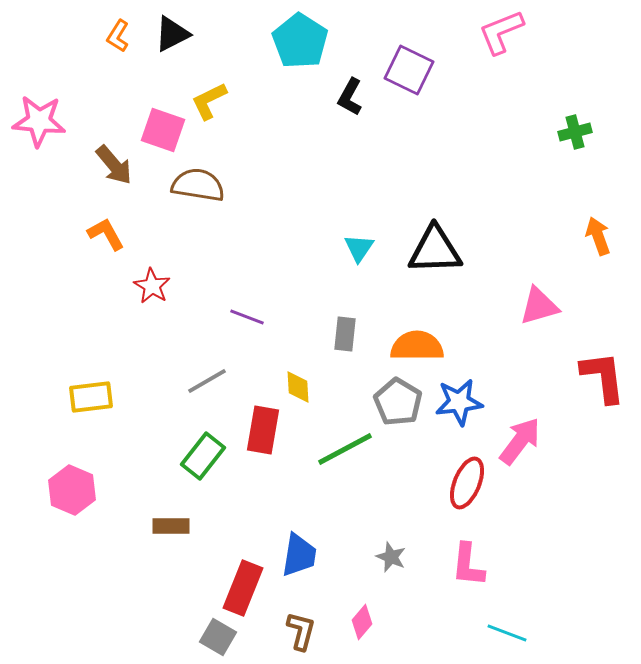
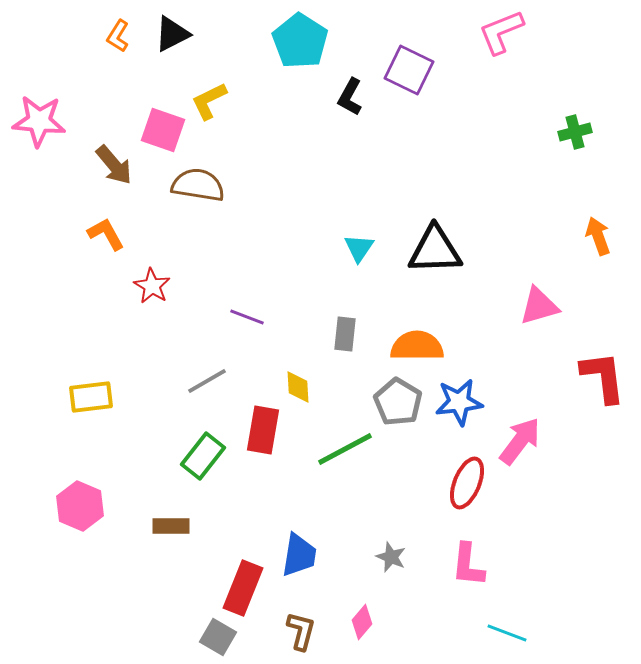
pink hexagon at (72, 490): moved 8 px right, 16 px down
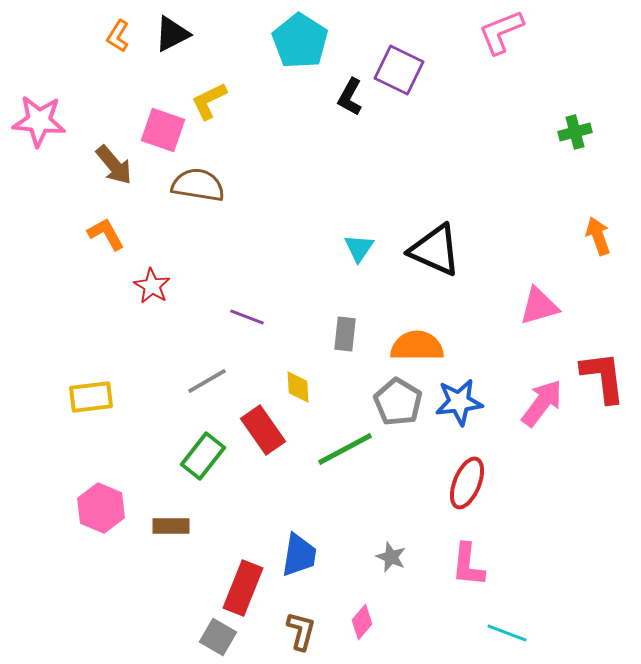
purple square at (409, 70): moved 10 px left
black triangle at (435, 250): rotated 26 degrees clockwise
red rectangle at (263, 430): rotated 45 degrees counterclockwise
pink arrow at (520, 441): moved 22 px right, 38 px up
pink hexagon at (80, 506): moved 21 px right, 2 px down
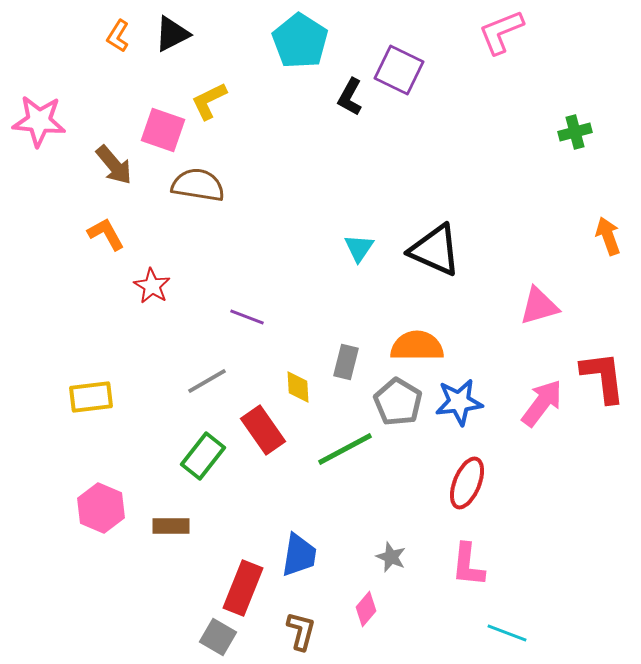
orange arrow at (598, 236): moved 10 px right
gray rectangle at (345, 334): moved 1 px right, 28 px down; rotated 8 degrees clockwise
pink diamond at (362, 622): moved 4 px right, 13 px up
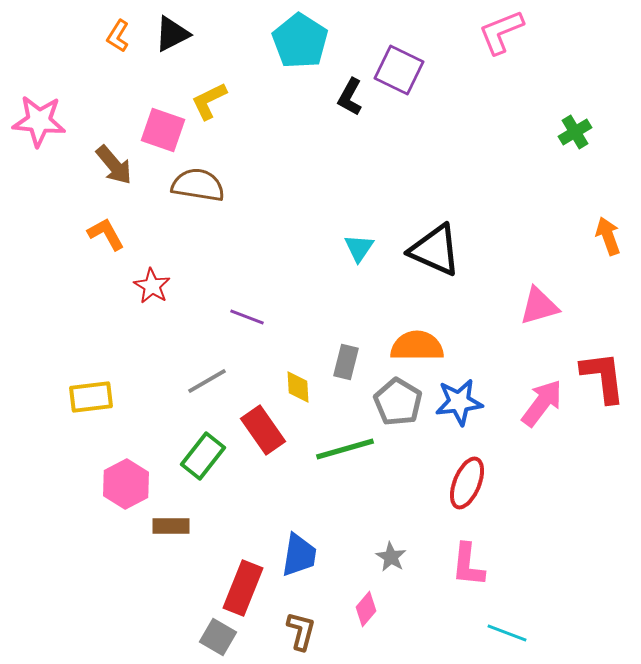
green cross at (575, 132): rotated 16 degrees counterclockwise
green line at (345, 449): rotated 12 degrees clockwise
pink hexagon at (101, 508): moved 25 px right, 24 px up; rotated 9 degrees clockwise
gray star at (391, 557): rotated 8 degrees clockwise
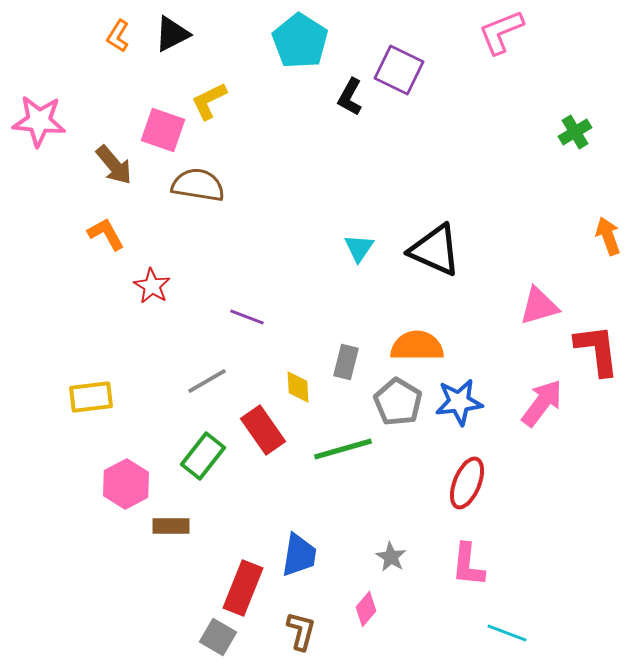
red L-shape at (603, 377): moved 6 px left, 27 px up
green line at (345, 449): moved 2 px left
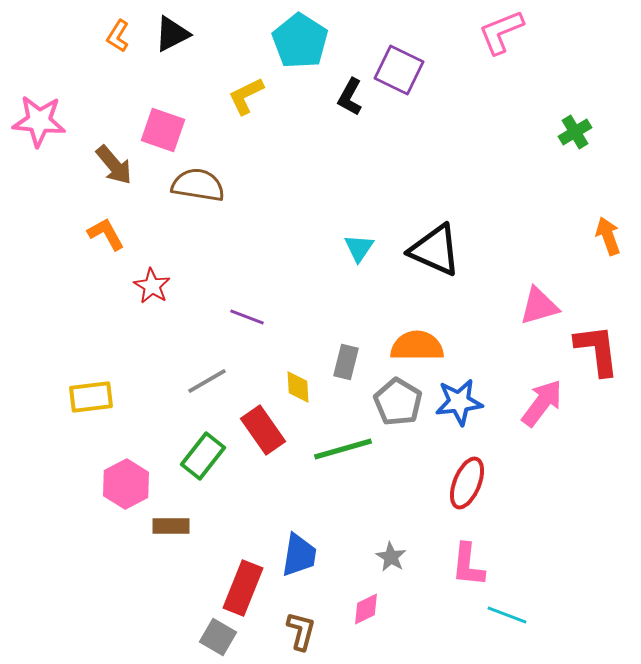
yellow L-shape at (209, 101): moved 37 px right, 5 px up
pink diamond at (366, 609): rotated 24 degrees clockwise
cyan line at (507, 633): moved 18 px up
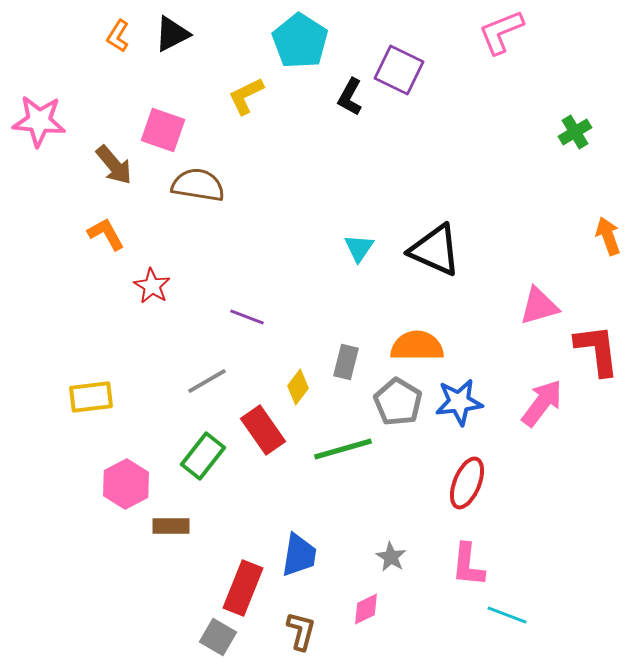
yellow diamond at (298, 387): rotated 40 degrees clockwise
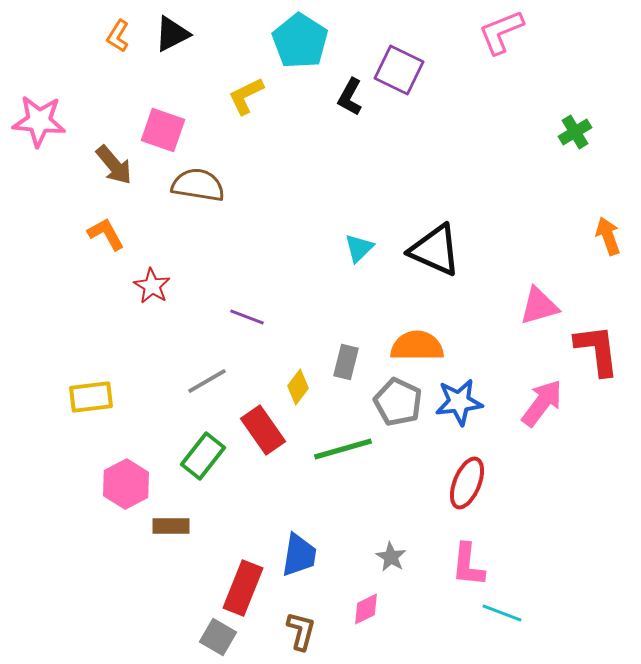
cyan triangle at (359, 248): rotated 12 degrees clockwise
gray pentagon at (398, 402): rotated 6 degrees counterclockwise
cyan line at (507, 615): moved 5 px left, 2 px up
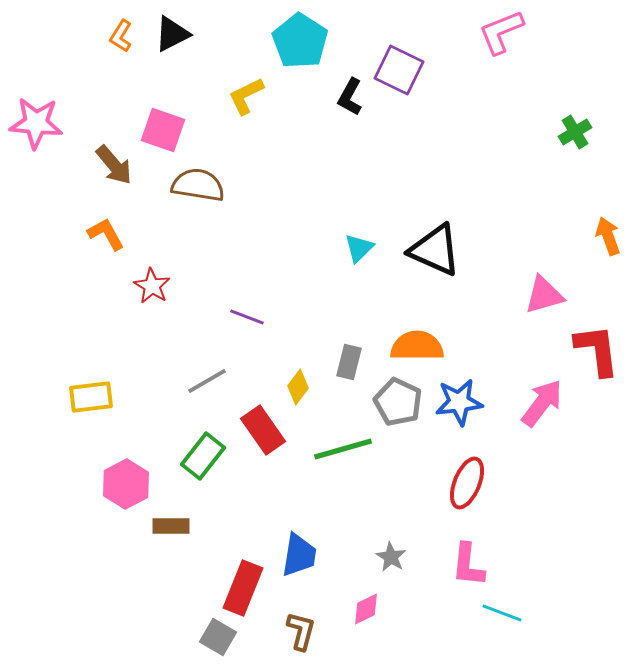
orange L-shape at (118, 36): moved 3 px right
pink star at (39, 121): moved 3 px left, 2 px down
pink triangle at (539, 306): moved 5 px right, 11 px up
gray rectangle at (346, 362): moved 3 px right
